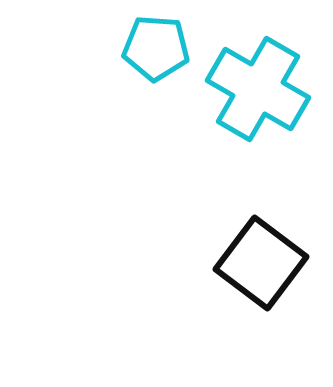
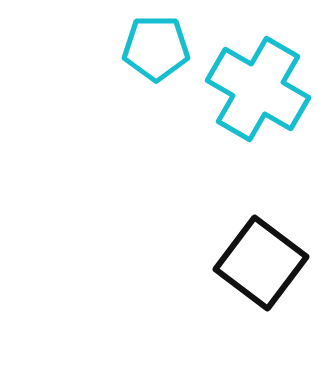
cyan pentagon: rotated 4 degrees counterclockwise
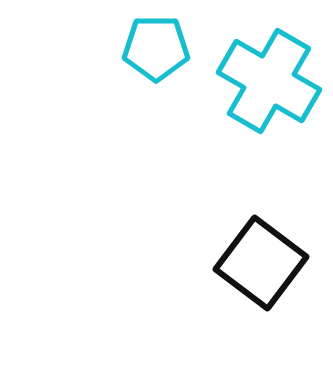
cyan cross: moved 11 px right, 8 px up
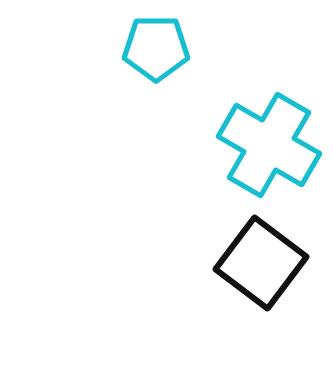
cyan cross: moved 64 px down
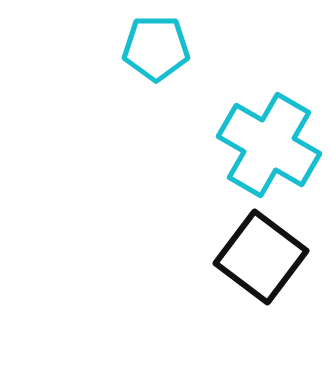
black square: moved 6 px up
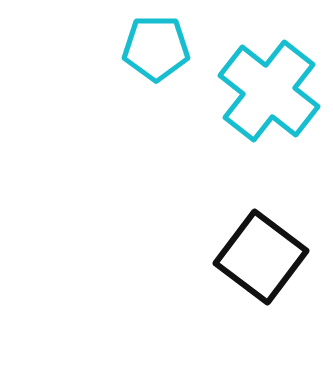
cyan cross: moved 54 px up; rotated 8 degrees clockwise
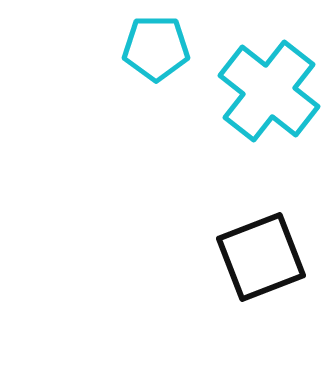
black square: rotated 32 degrees clockwise
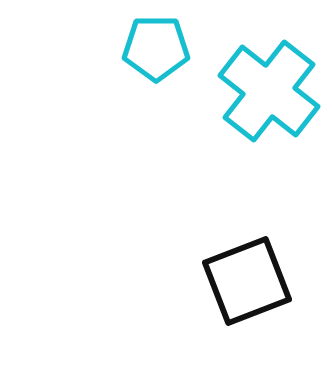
black square: moved 14 px left, 24 px down
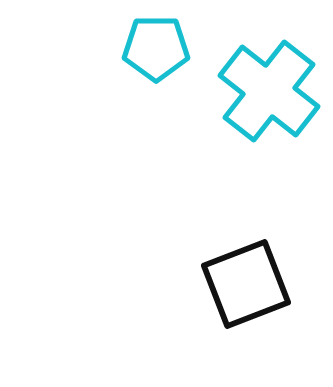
black square: moved 1 px left, 3 px down
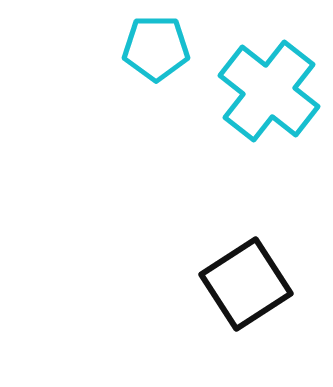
black square: rotated 12 degrees counterclockwise
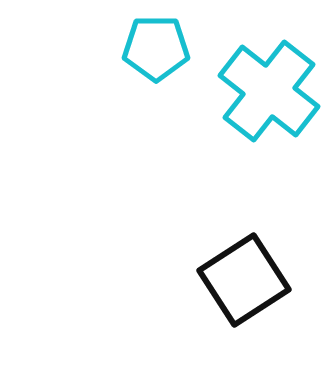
black square: moved 2 px left, 4 px up
